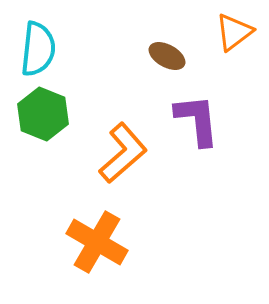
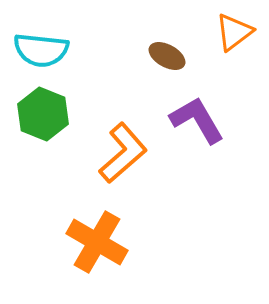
cyan semicircle: moved 3 px right, 1 px down; rotated 90 degrees clockwise
purple L-shape: rotated 24 degrees counterclockwise
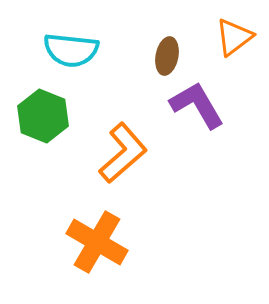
orange triangle: moved 5 px down
cyan semicircle: moved 30 px right
brown ellipse: rotated 72 degrees clockwise
green hexagon: moved 2 px down
purple L-shape: moved 15 px up
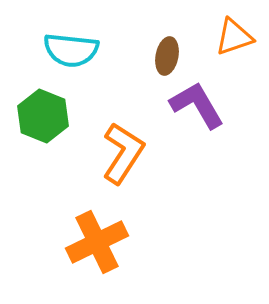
orange triangle: rotated 18 degrees clockwise
orange L-shape: rotated 16 degrees counterclockwise
orange cross: rotated 34 degrees clockwise
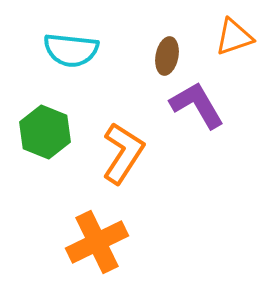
green hexagon: moved 2 px right, 16 px down
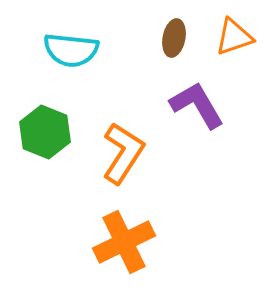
brown ellipse: moved 7 px right, 18 px up
orange cross: moved 27 px right
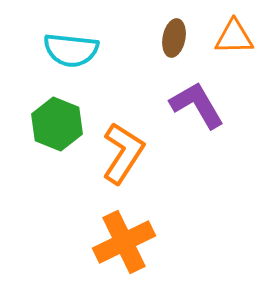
orange triangle: rotated 18 degrees clockwise
green hexagon: moved 12 px right, 8 px up
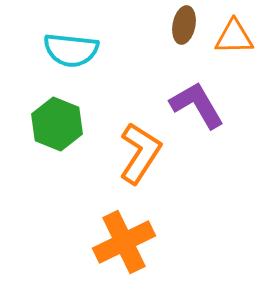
brown ellipse: moved 10 px right, 13 px up
orange L-shape: moved 17 px right
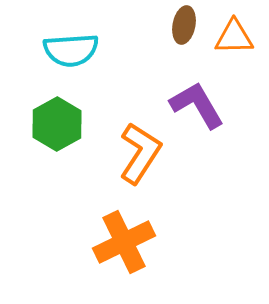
cyan semicircle: rotated 10 degrees counterclockwise
green hexagon: rotated 9 degrees clockwise
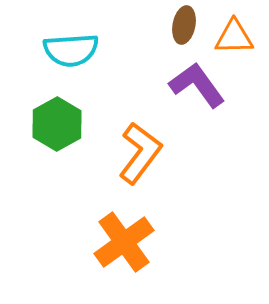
purple L-shape: moved 20 px up; rotated 6 degrees counterclockwise
orange L-shape: rotated 4 degrees clockwise
orange cross: rotated 10 degrees counterclockwise
